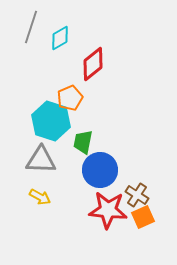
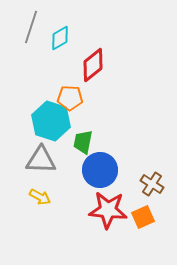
red diamond: moved 1 px down
orange pentagon: rotated 25 degrees clockwise
brown cross: moved 15 px right, 11 px up
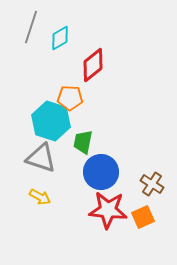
gray triangle: moved 2 px up; rotated 16 degrees clockwise
blue circle: moved 1 px right, 2 px down
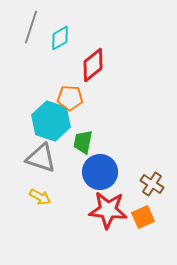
blue circle: moved 1 px left
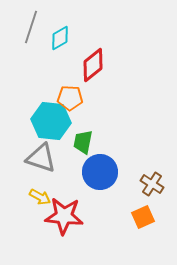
cyan hexagon: rotated 12 degrees counterclockwise
red star: moved 44 px left, 6 px down
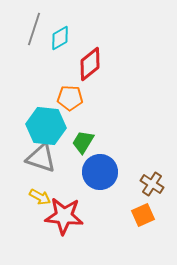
gray line: moved 3 px right, 2 px down
red diamond: moved 3 px left, 1 px up
cyan hexagon: moved 5 px left, 5 px down
green trapezoid: rotated 20 degrees clockwise
orange square: moved 2 px up
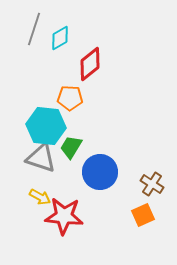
green trapezoid: moved 12 px left, 5 px down
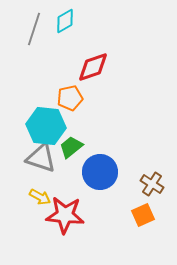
cyan diamond: moved 5 px right, 17 px up
red diamond: moved 3 px right, 3 px down; rotated 20 degrees clockwise
orange pentagon: rotated 15 degrees counterclockwise
green trapezoid: rotated 20 degrees clockwise
red star: moved 1 px right, 1 px up
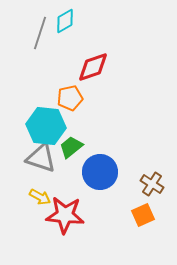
gray line: moved 6 px right, 4 px down
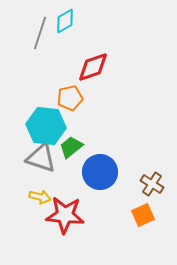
yellow arrow: rotated 15 degrees counterclockwise
